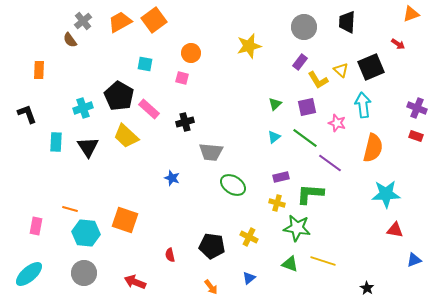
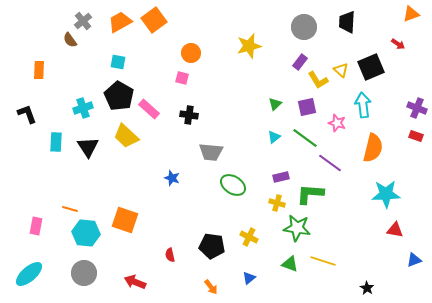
cyan square at (145, 64): moved 27 px left, 2 px up
black cross at (185, 122): moved 4 px right, 7 px up; rotated 24 degrees clockwise
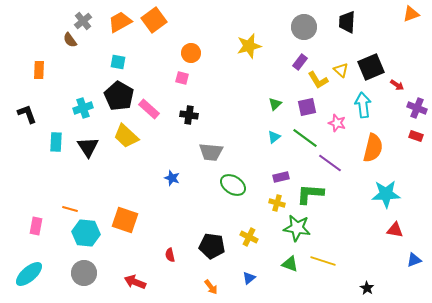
red arrow at (398, 44): moved 1 px left, 41 px down
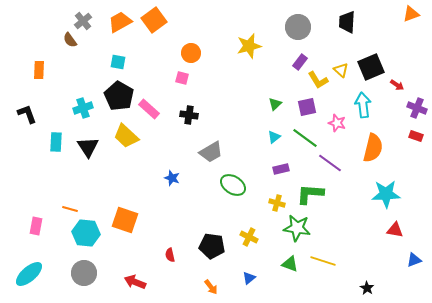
gray circle at (304, 27): moved 6 px left
gray trapezoid at (211, 152): rotated 35 degrees counterclockwise
purple rectangle at (281, 177): moved 8 px up
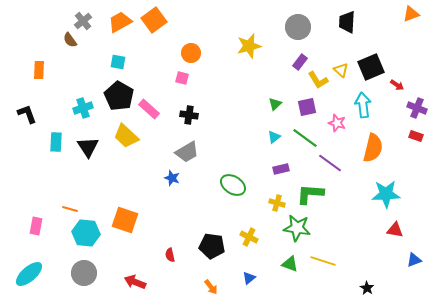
gray trapezoid at (211, 152): moved 24 px left
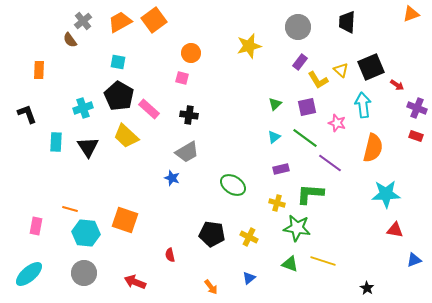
black pentagon at (212, 246): moved 12 px up
